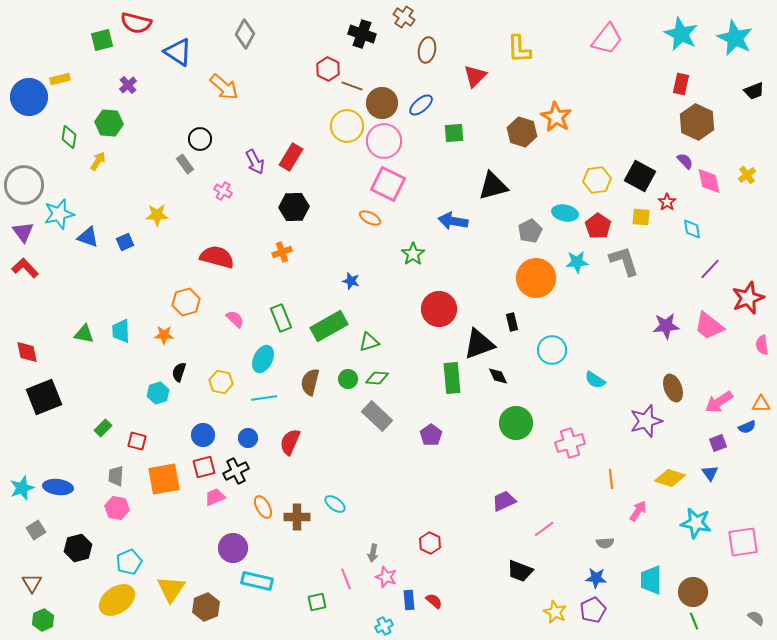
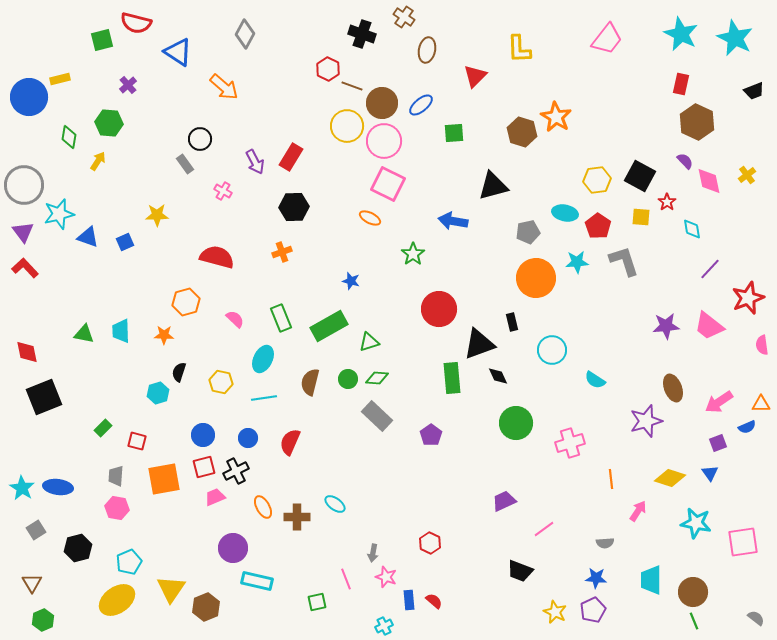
gray pentagon at (530, 231): moved 2 px left, 1 px down; rotated 15 degrees clockwise
cyan star at (22, 488): rotated 20 degrees counterclockwise
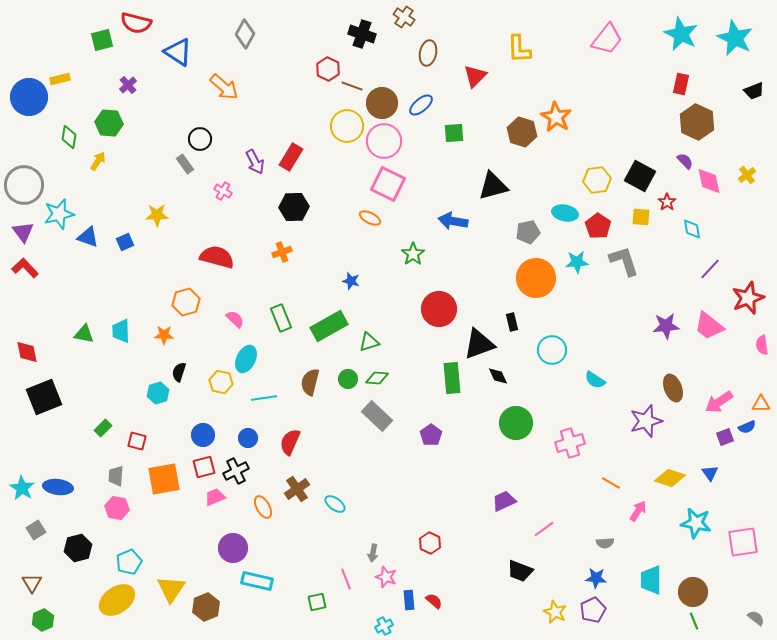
brown ellipse at (427, 50): moved 1 px right, 3 px down
cyan ellipse at (263, 359): moved 17 px left
purple square at (718, 443): moved 7 px right, 6 px up
orange line at (611, 479): moved 4 px down; rotated 54 degrees counterclockwise
brown cross at (297, 517): moved 28 px up; rotated 35 degrees counterclockwise
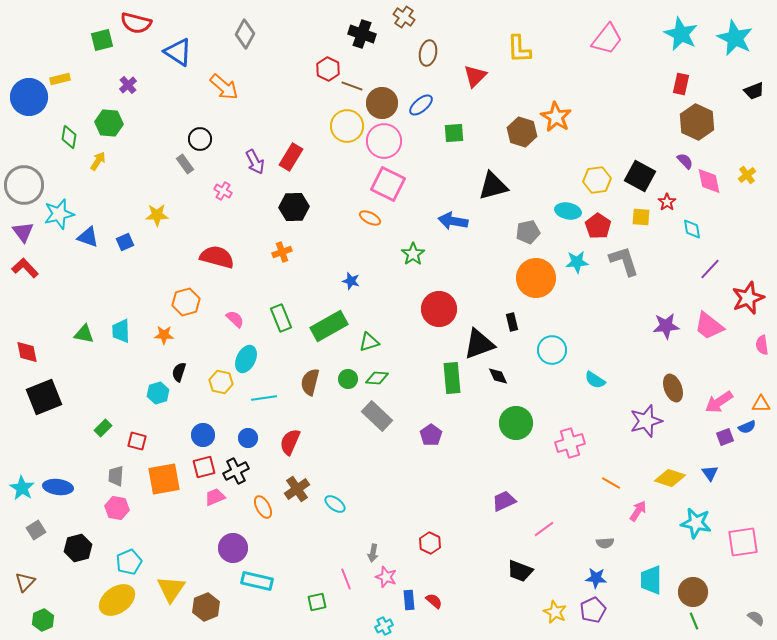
cyan ellipse at (565, 213): moved 3 px right, 2 px up
brown triangle at (32, 583): moved 7 px left, 1 px up; rotated 15 degrees clockwise
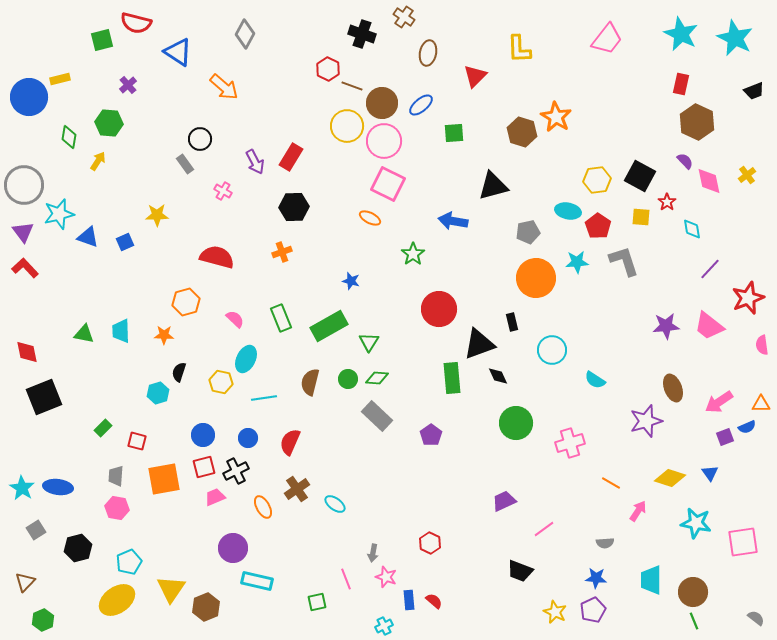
green triangle at (369, 342): rotated 40 degrees counterclockwise
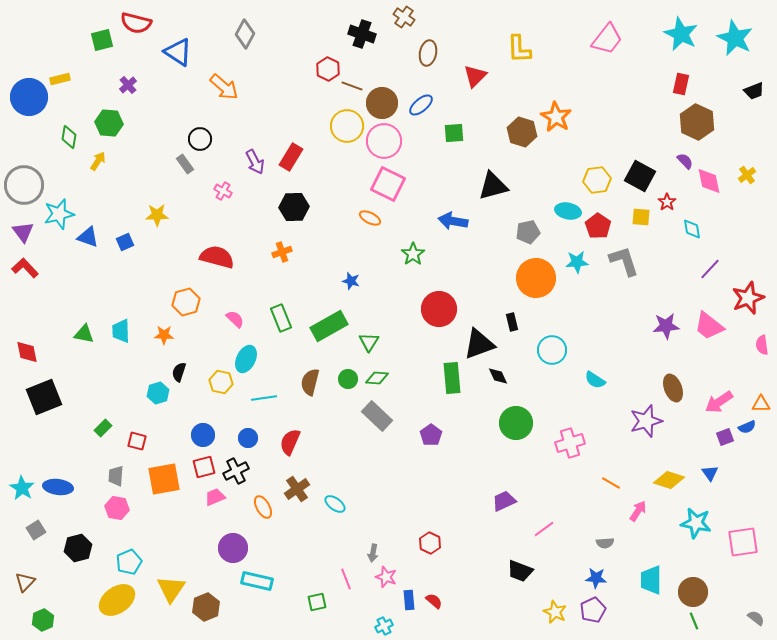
yellow diamond at (670, 478): moved 1 px left, 2 px down
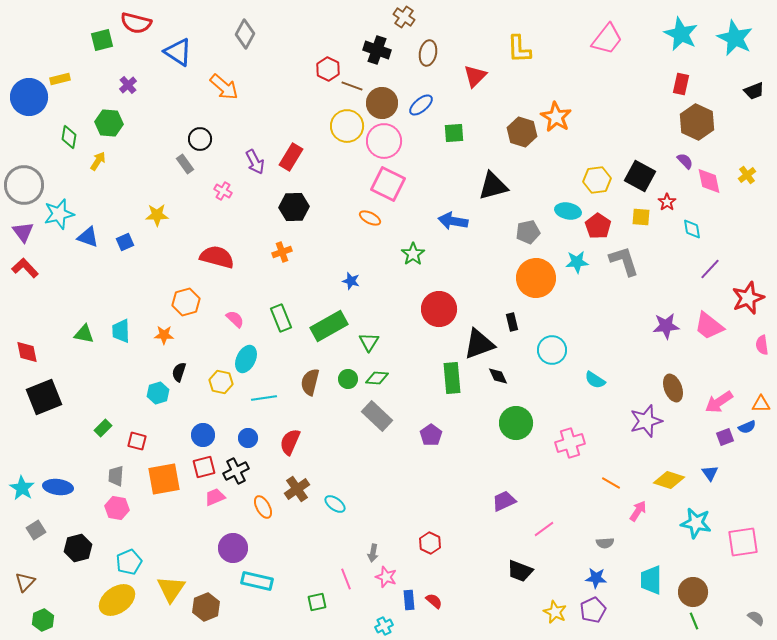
black cross at (362, 34): moved 15 px right, 16 px down
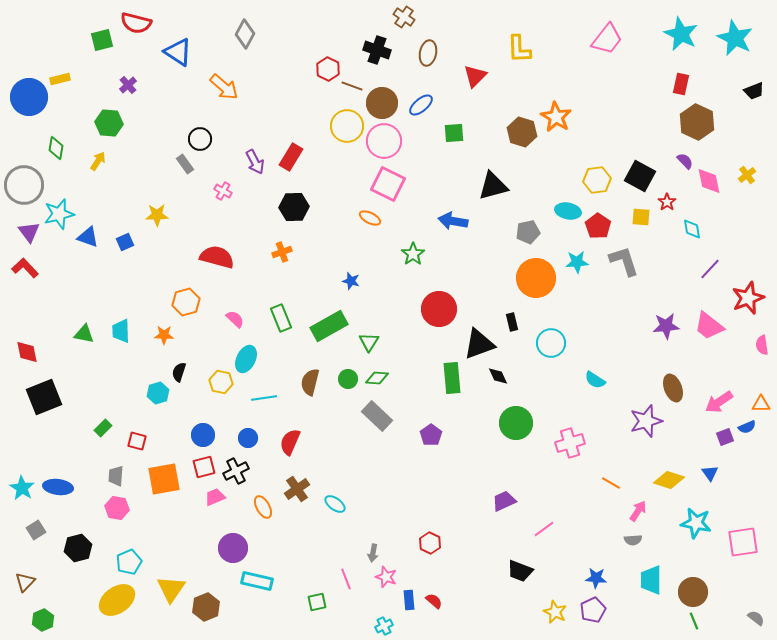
green diamond at (69, 137): moved 13 px left, 11 px down
purple triangle at (23, 232): moved 6 px right
cyan circle at (552, 350): moved 1 px left, 7 px up
gray semicircle at (605, 543): moved 28 px right, 3 px up
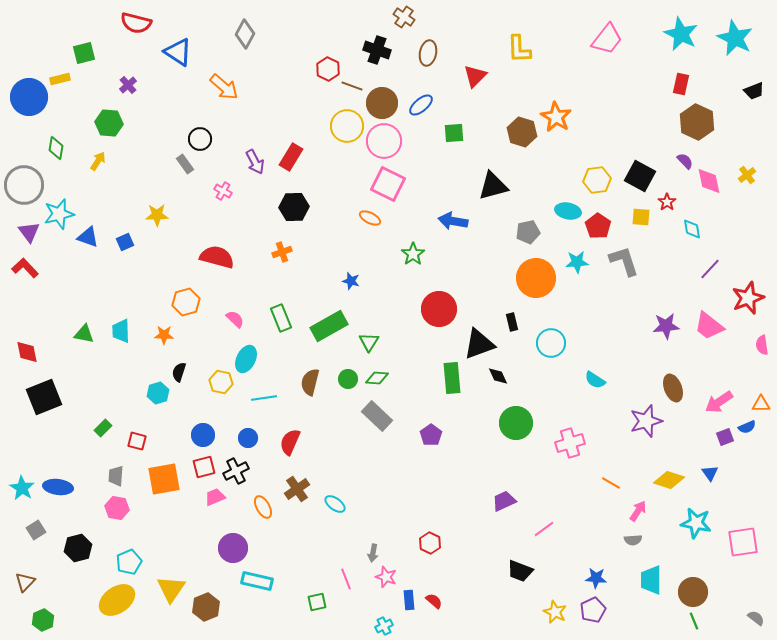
green square at (102, 40): moved 18 px left, 13 px down
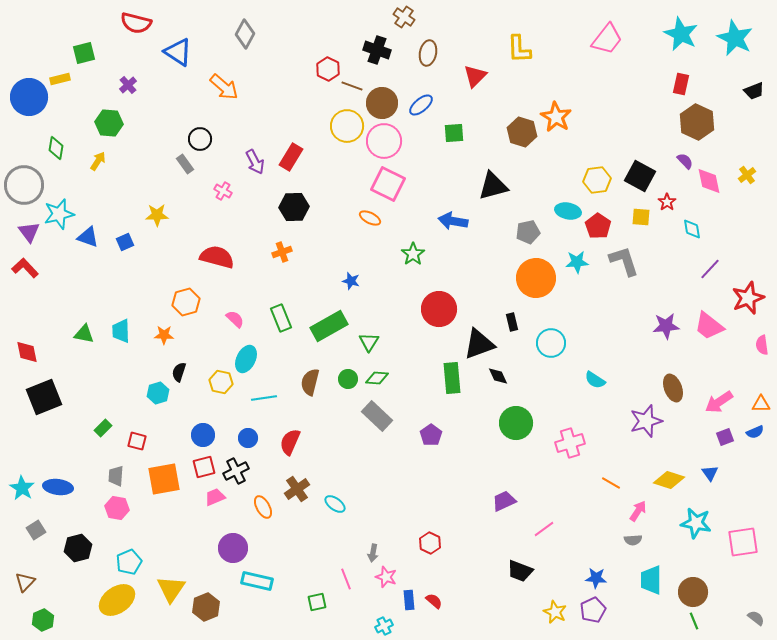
blue semicircle at (747, 427): moved 8 px right, 5 px down
